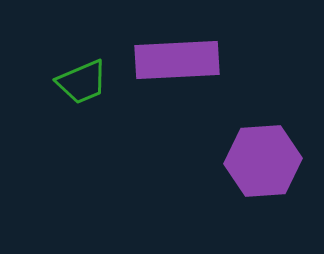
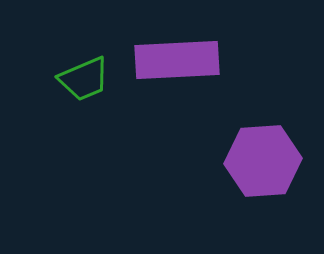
green trapezoid: moved 2 px right, 3 px up
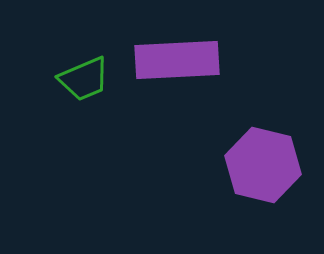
purple hexagon: moved 4 px down; rotated 18 degrees clockwise
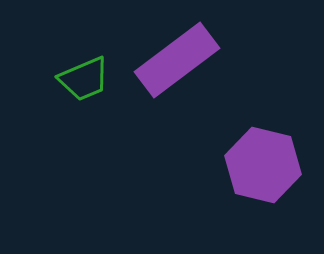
purple rectangle: rotated 34 degrees counterclockwise
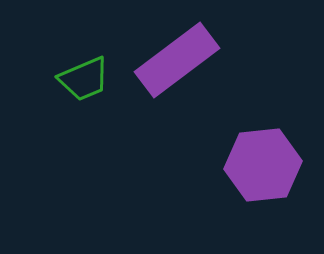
purple hexagon: rotated 20 degrees counterclockwise
